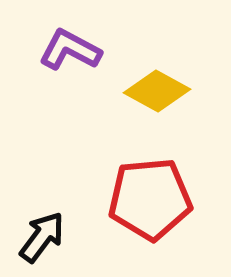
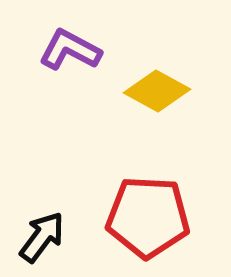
red pentagon: moved 2 px left, 18 px down; rotated 8 degrees clockwise
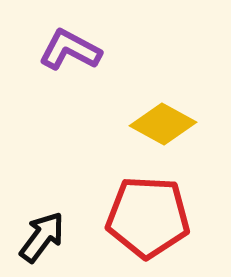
yellow diamond: moved 6 px right, 33 px down
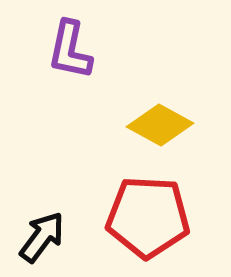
purple L-shape: rotated 106 degrees counterclockwise
yellow diamond: moved 3 px left, 1 px down
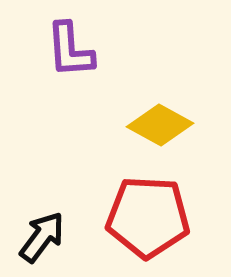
purple L-shape: rotated 16 degrees counterclockwise
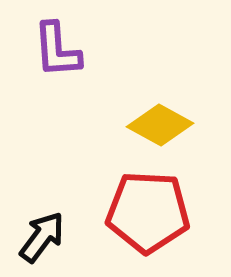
purple L-shape: moved 13 px left
red pentagon: moved 5 px up
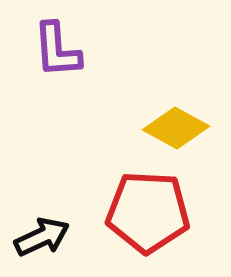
yellow diamond: moved 16 px right, 3 px down
black arrow: rotated 28 degrees clockwise
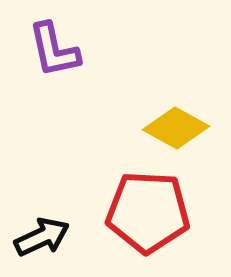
purple L-shape: moved 3 px left; rotated 8 degrees counterclockwise
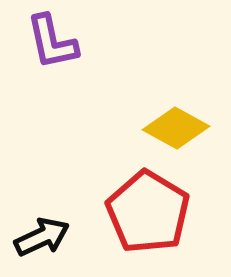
purple L-shape: moved 2 px left, 8 px up
red pentagon: rotated 28 degrees clockwise
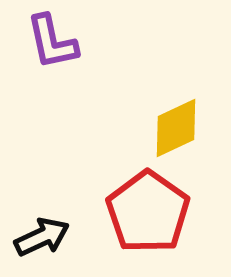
yellow diamond: rotated 54 degrees counterclockwise
red pentagon: rotated 4 degrees clockwise
